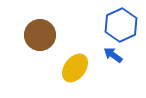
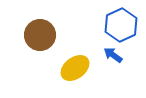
yellow ellipse: rotated 16 degrees clockwise
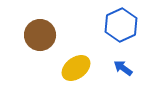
blue arrow: moved 10 px right, 13 px down
yellow ellipse: moved 1 px right
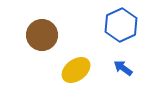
brown circle: moved 2 px right
yellow ellipse: moved 2 px down
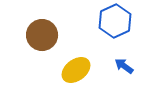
blue hexagon: moved 6 px left, 4 px up
blue arrow: moved 1 px right, 2 px up
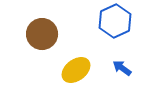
brown circle: moved 1 px up
blue arrow: moved 2 px left, 2 px down
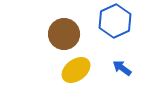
brown circle: moved 22 px right
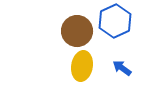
brown circle: moved 13 px right, 3 px up
yellow ellipse: moved 6 px right, 4 px up; rotated 44 degrees counterclockwise
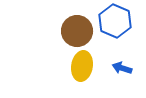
blue hexagon: rotated 12 degrees counterclockwise
blue arrow: rotated 18 degrees counterclockwise
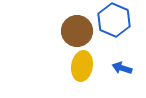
blue hexagon: moved 1 px left, 1 px up
